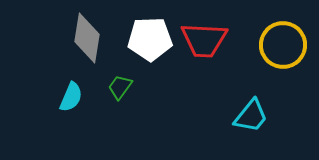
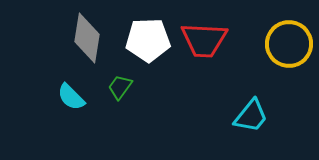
white pentagon: moved 2 px left, 1 px down
yellow circle: moved 6 px right, 1 px up
cyan semicircle: rotated 112 degrees clockwise
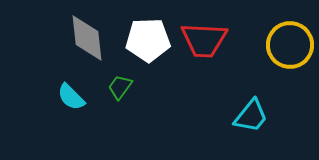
gray diamond: rotated 15 degrees counterclockwise
yellow circle: moved 1 px right, 1 px down
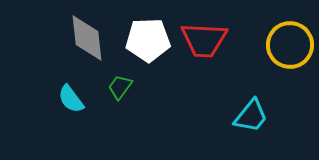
cyan semicircle: moved 2 px down; rotated 8 degrees clockwise
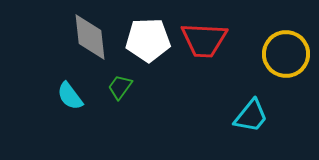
gray diamond: moved 3 px right, 1 px up
yellow circle: moved 4 px left, 9 px down
cyan semicircle: moved 1 px left, 3 px up
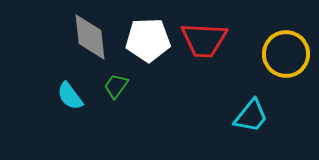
green trapezoid: moved 4 px left, 1 px up
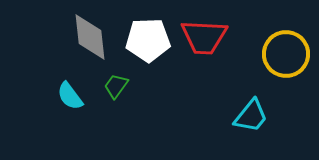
red trapezoid: moved 3 px up
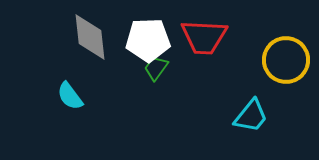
yellow circle: moved 6 px down
green trapezoid: moved 40 px right, 18 px up
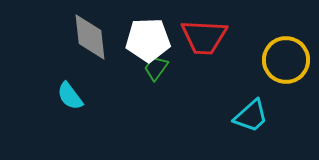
cyan trapezoid: rotated 9 degrees clockwise
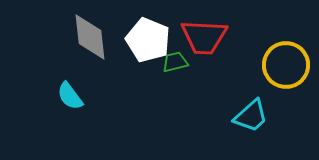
white pentagon: rotated 24 degrees clockwise
yellow circle: moved 5 px down
green trapezoid: moved 19 px right, 6 px up; rotated 40 degrees clockwise
